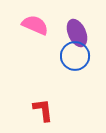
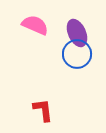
blue circle: moved 2 px right, 2 px up
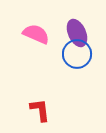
pink semicircle: moved 1 px right, 9 px down
red L-shape: moved 3 px left
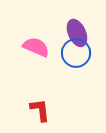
pink semicircle: moved 13 px down
blue circle: moved 1 px left, 1 px up
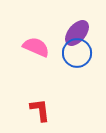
purple ellipse: rotated 64 degrees clockwise
blue circle: moved 1 px right
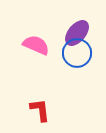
pink semicircle: moved 2 px up
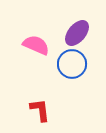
blue circle: moved 5 px left, 11 px down
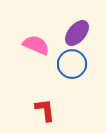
red L-shape: moved 5 px right
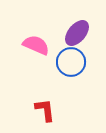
blue circle: moved 1 px left, 2 px up
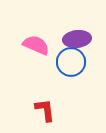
purple ellipse: moved 6 px down; rotated 44 degrees clockwise
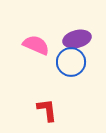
purple ellipse: rotated 8 degrees counterclockwise
red L-shape: moved 2 px right
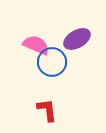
purple ellipse: rotated 16 degrees counterclockwise
blue circle: moved 19 px left
